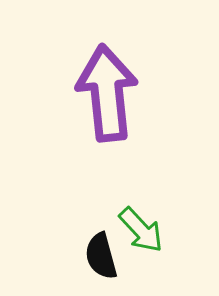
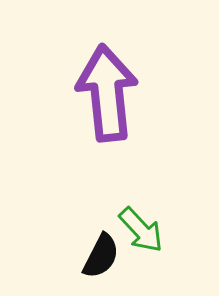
black semicircle: rotated 138 degrees counterclockwise
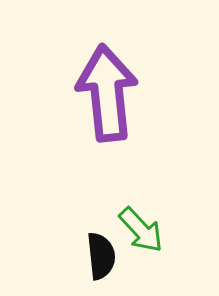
black semicircle: rotated 33 degrees counterclockwise
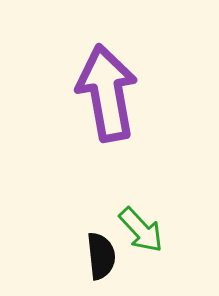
purple arrow: rotated 4 degrees counterclockwise
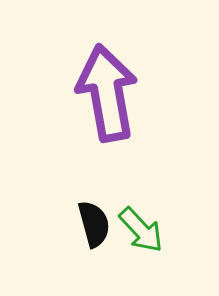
black semicircle: moved 7 px left, 32 px up; rotated 9 degrees counterclockwise
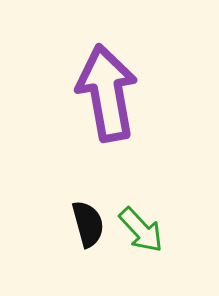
black semicircle: moved 6 px left
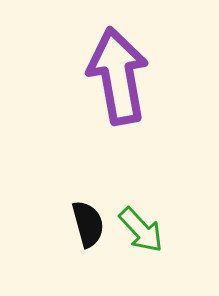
purple arrow: moved 11 px right, 17 px up
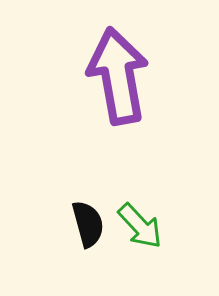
green arrow: moved 1 px left, 4 px up
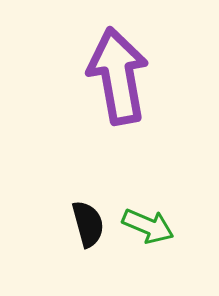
green arrow: moved 8 px right; rotated 24 degrees counterclockwise
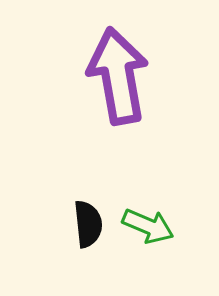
black semicircle: rotated 9 degrees clockwise
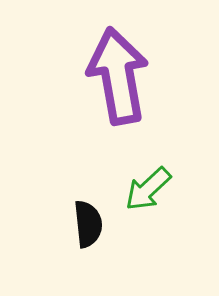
green arrow: moved 37 px up; rotated 114 degrees clockwise
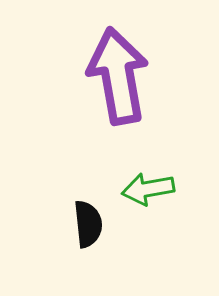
green arrow: rotated 33 degrees clockwise
